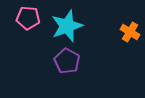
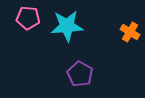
cyan star: rotated 16 degrees clockwise
purple pentagon: moved 13 px right, 13 px down
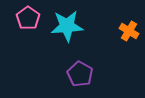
pink pentagon: rotated 30 degrees clockwise
orange cross: moved 1 px left, 1 px up
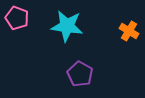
pink pentagon: moved 11 px left; rotated 15 degrees counterclockwise
cyan star: rotated 12 degrees clockwise
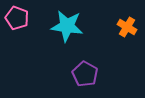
orange cross: moved 2 px left, 4 px up
purple pentagon: moved 5 px right
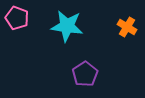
purple pentagon: rotated 10 degrees clockwise
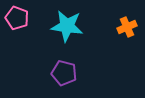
orange cross: rotated 36 degrees clockwise
purple pentagon: moved 21 px left, 1 px up; rotated 25 degrees counterclockwise
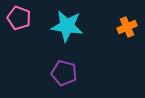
pink pentagon: moved 2 px right
